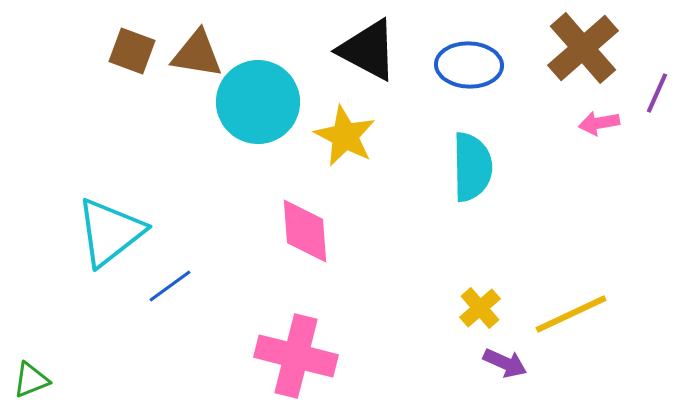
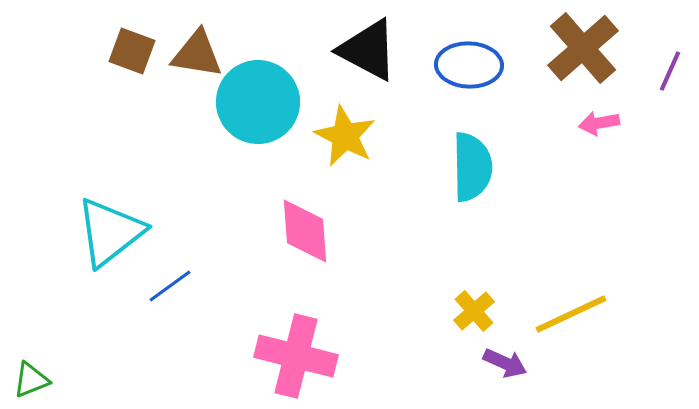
purple line: moved 13 px right, 22 px up
yellow cross: moved 6 px left, 3 px down
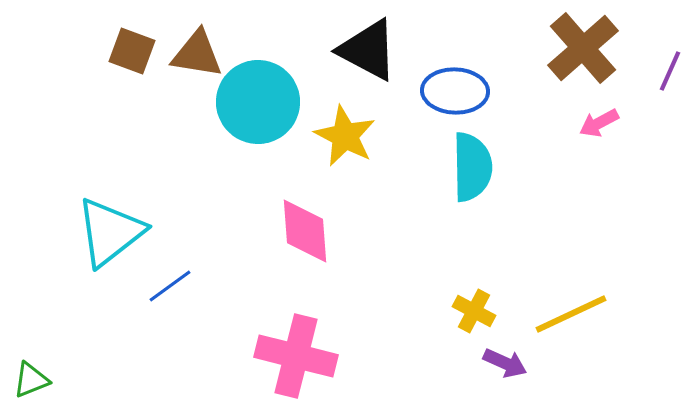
blue ellipse: moved 14 px left, 26 px down
pink arrow: rotated 18 degrees counterclockwise
yellow cross: rotated 21 degrees counterclockwise
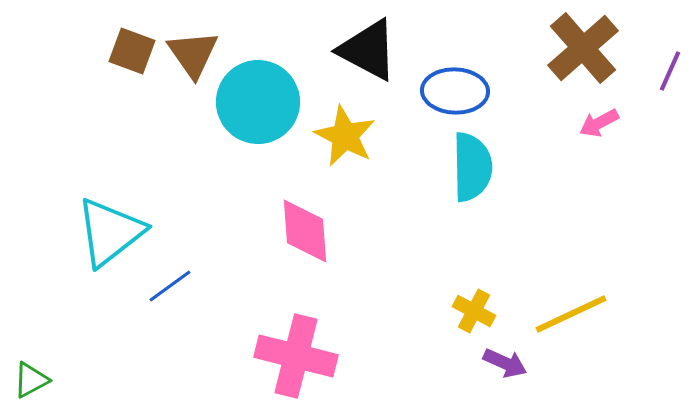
brown triangle: moved 4 px left; rotated 46 degrees clockwise
green triangle: rotated 6 degrees counterclockwise
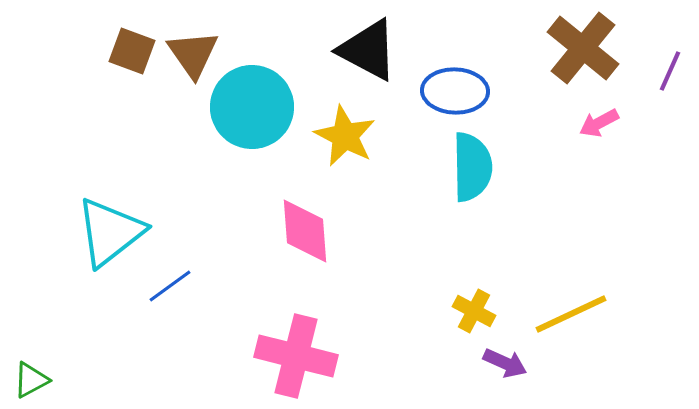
brown cross: rotated 10 degrees counterclockwise
cyan circle: moved 6 px left, 5 px down
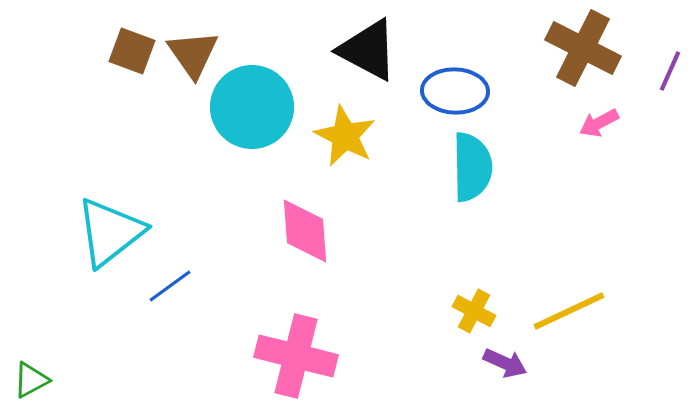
brown cross: rotated 12 degrees counterclockwise
yellow line: moved 2 px left, 3 px up
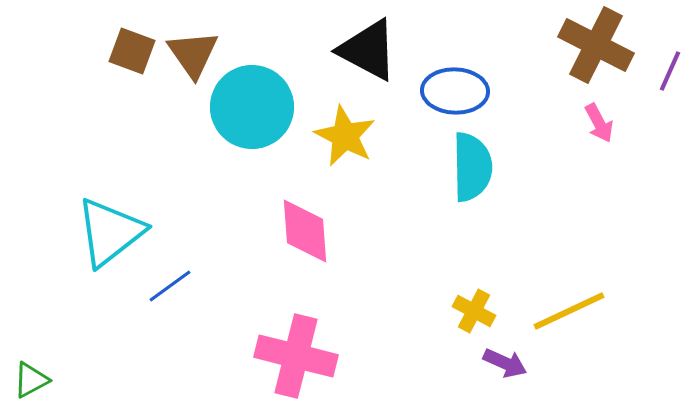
brown cross: moved 13 px right, 3 px up
pink arrow: rotated 90 degrees counterclockwise
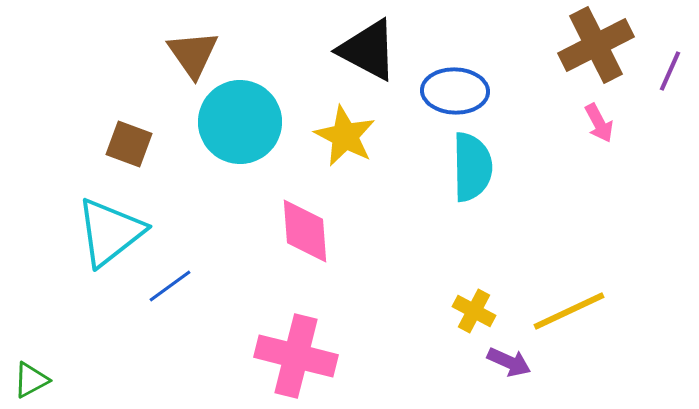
brown cross: rotated 36 degrees clockwise
brown square: moved 3 px left, 93 px down
cyan circle: moved 12 px left, 15 px down
purple arrow: moved 4 px right, 1 px up
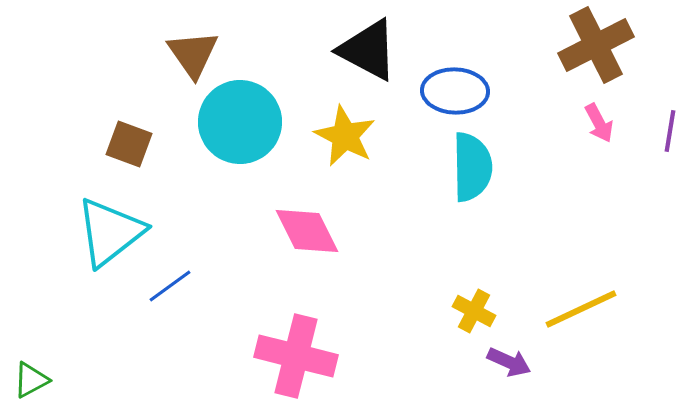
purple line: moved 60 px down; rotated 15 degrees counterclockwise
pink diamond: moved 2 px right; rotated 22 degrees counterclockwise
yellow line: moved 12 px right, 2 px up
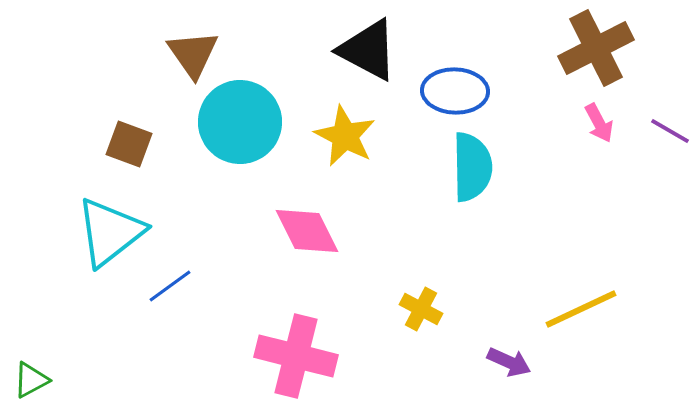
brown cross: moved 3 px down
purple line: rotated 69 degrees counterclockwise
yellow cross: moved 53 px left, 2 px up
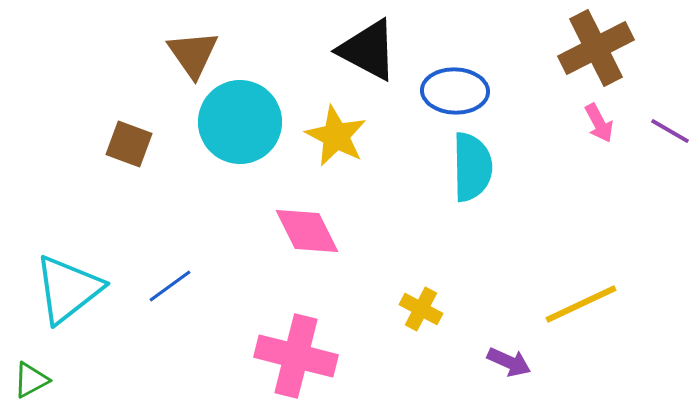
yellow star: moved 9 px left
cyan triangle: moved 42 px left, 57 px down
yellow line: moved 5 px up
